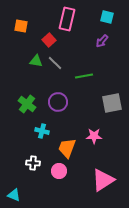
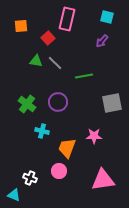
orange square: rotated 16 degrees counterclockwise
red square: moved 1 px left, 2 px up
white cross: moved 3 px left, 15 px down; rotated 16 degrees clockwise
pink triangle: rotated 25 degrees clockwise
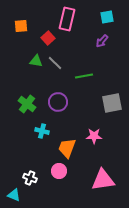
cyan square: rotated 24 degrees counterclockwise
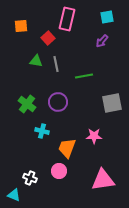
gray line: moved 1 px right, 1 px down; rotated 35 degrees clockwise
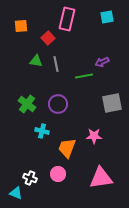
purple arrow: moved 21 px down; rotated 24 degrees clockwise
purple circle: moved 2 px down
pink circle: moved 1 px left, 3 px down
pink triangle: moved 2 px left, 2 px up
cyan triangle: moved 2 px right, 2 px up
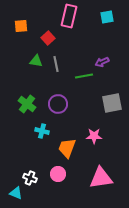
pink rectangle: moved 2 px right, 3 px up
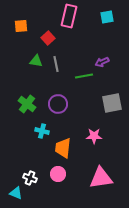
orange trapezoid: moved 4 px left; rotated 15 degrees counterclockwise
